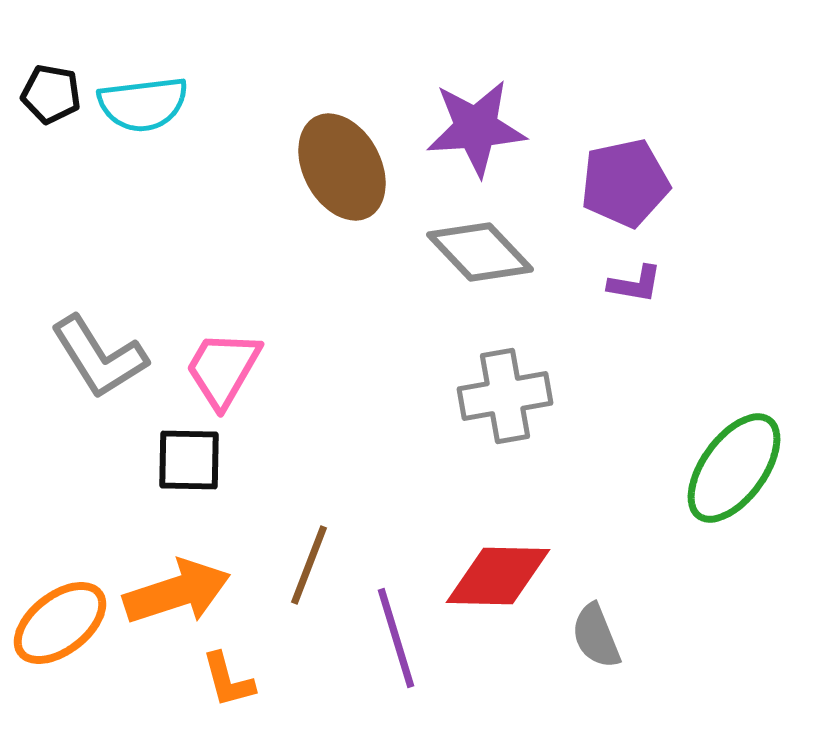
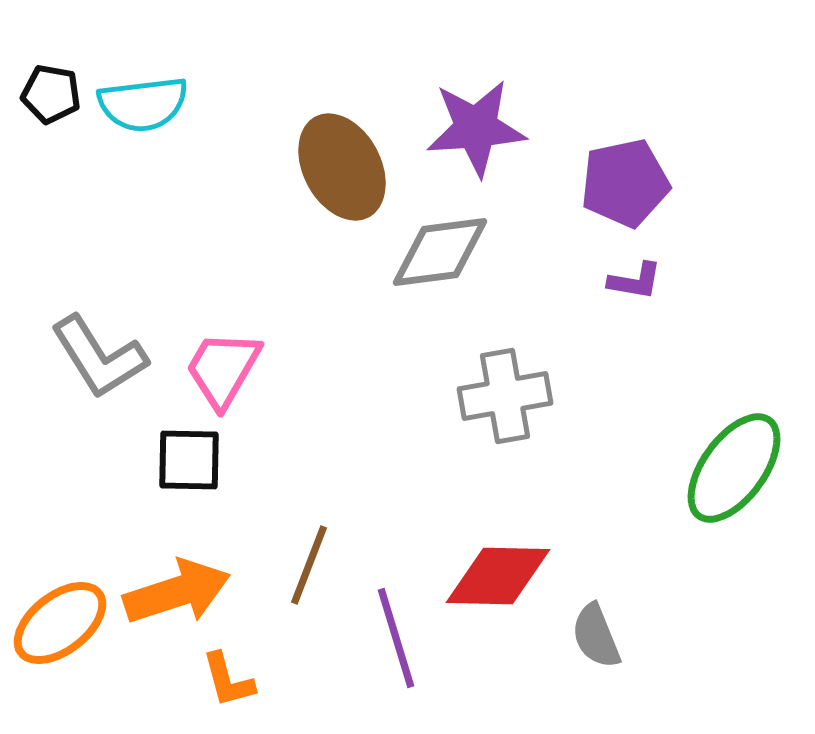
gray diamond: moved 40 px left; rotated 54 degrees counterclockwise
purple L-shape: moved 3 px up
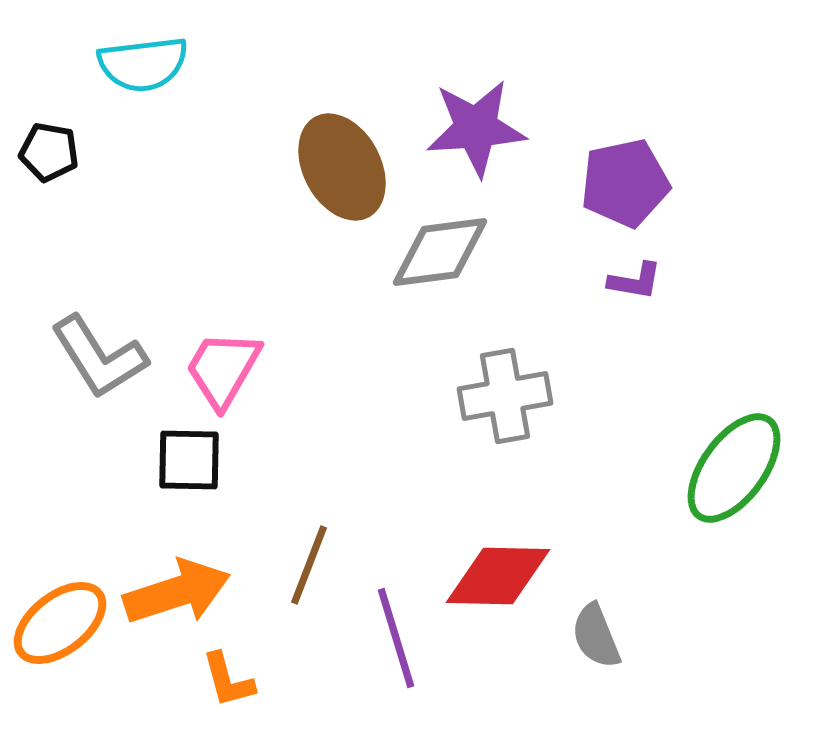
black pentagon: moved 2 px left, 58 px down
cyan semicircle: moved 40 px up
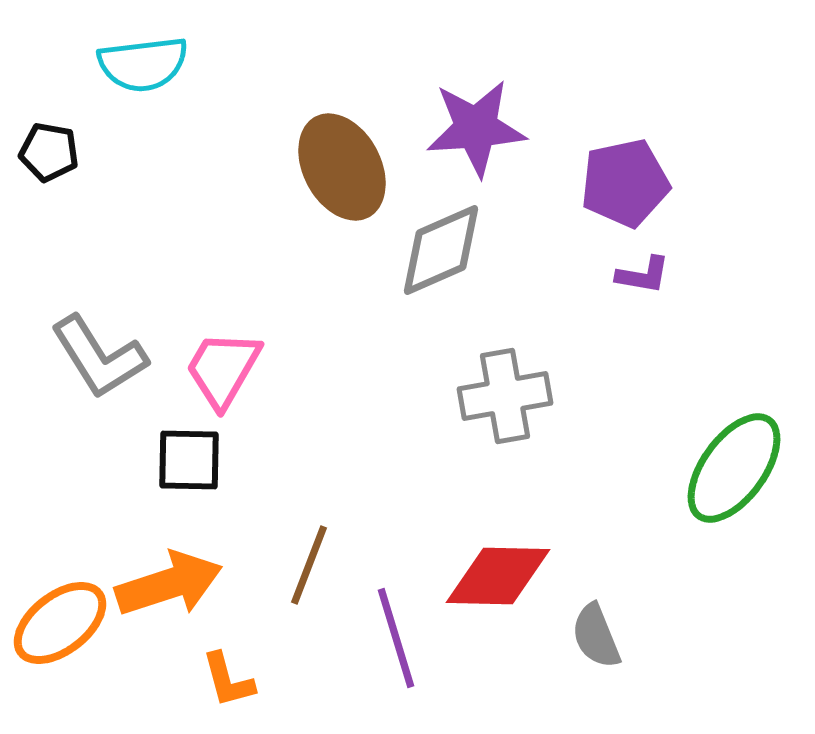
gray diamond: moved 1 px right, 2 px up; rotated 16 degrees counterclockwise
purple L-shape: moved 8 px right, 6 px up
orange arrow: moved 8 px left, 8 px up
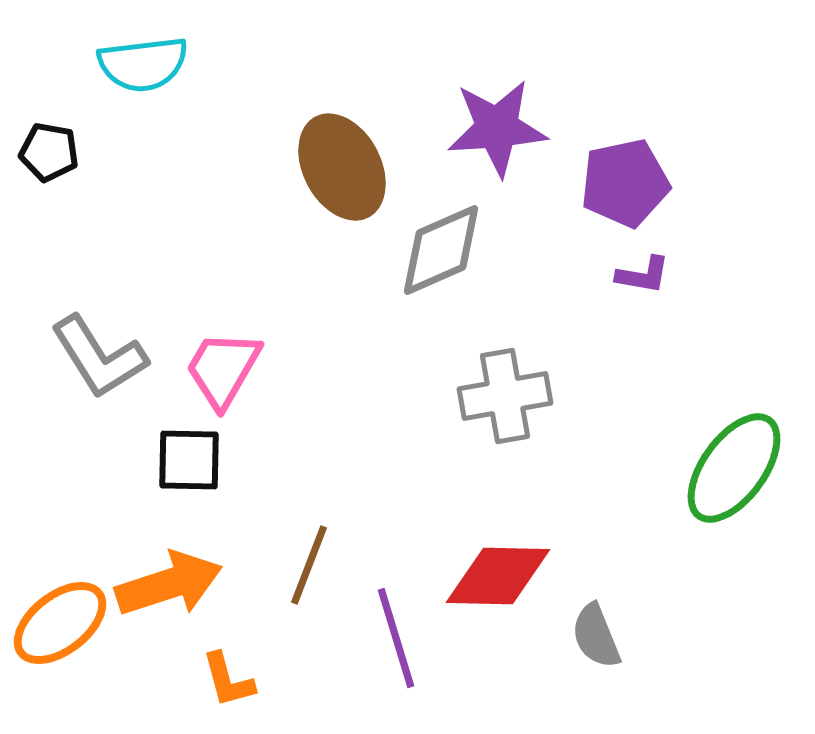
purple star: moved 21 px right
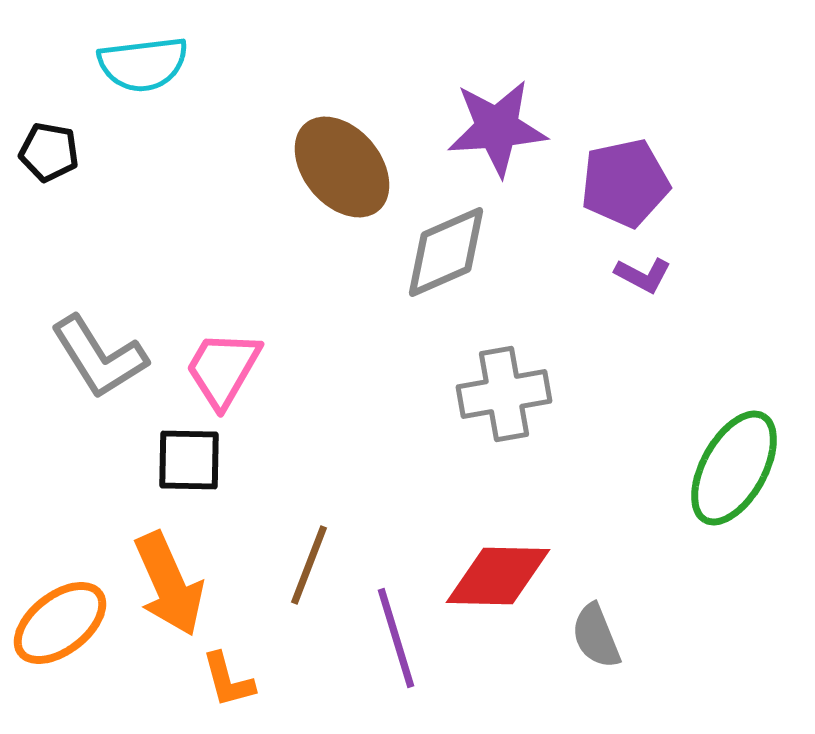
brown ellipse: rotated 12 degrees counterclockwise
gray diamond: moved 5 px right, 2 px down
purple L-shape: rotated 18 degrees clockwise
gray cross: moved 1 px left, 2 px up
green ellipse: rotated 7 degrees counterclockwise
orange arrow: rotated 84 degrees clockwise
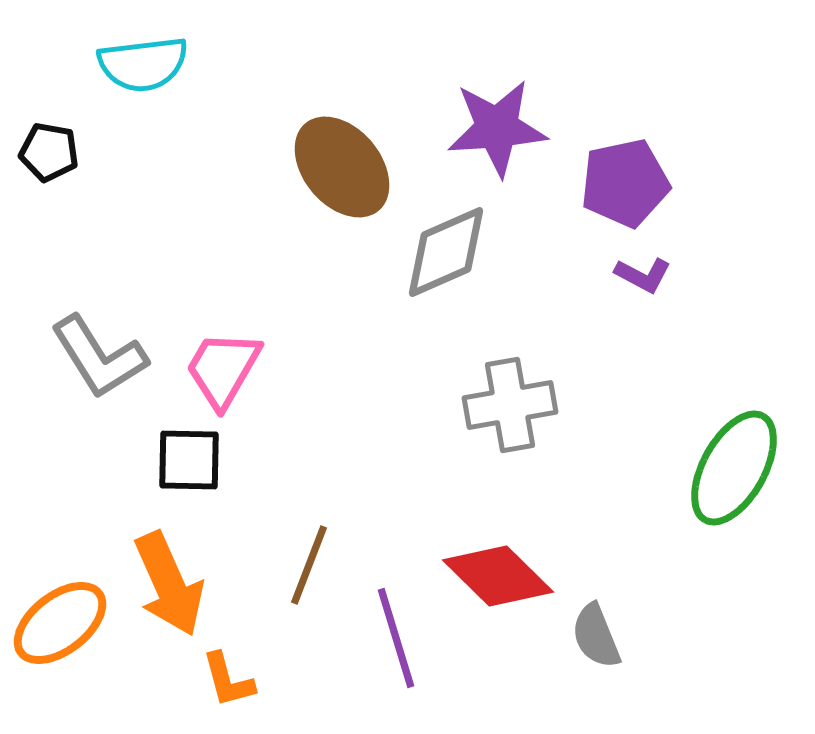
gray cross: moved 6 px right, 11 px down
red diamond: rotated 43 degrees clockwise
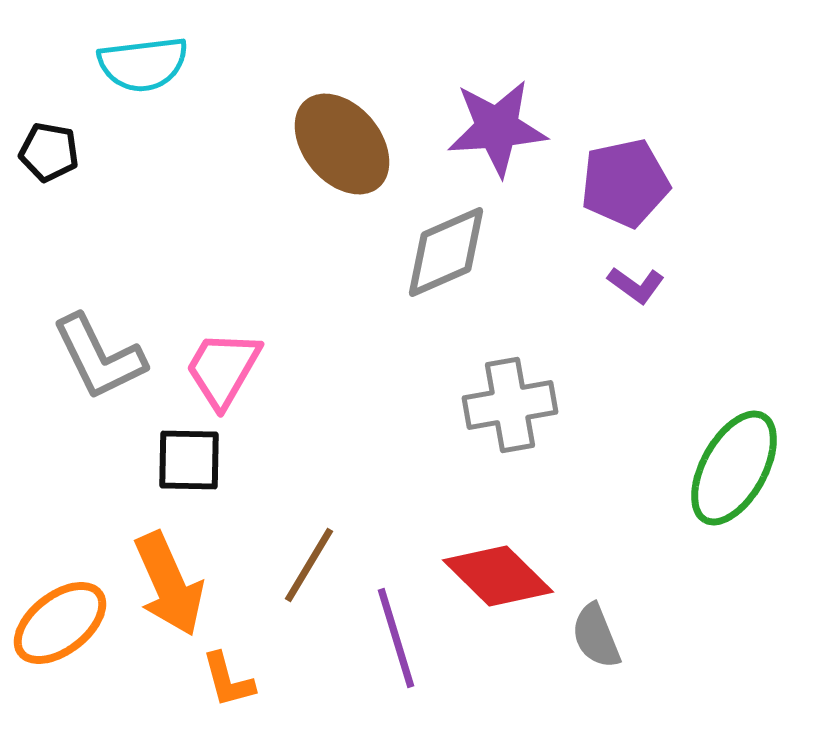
brown ellipse: moved 23 px up
purple L-shape: moved 7 px left, 10 px down; rotated 8 degrees clockwise
gray L-shape: rotated 6 degrees clockwise
brown line: rotated 10 degrees clockwise
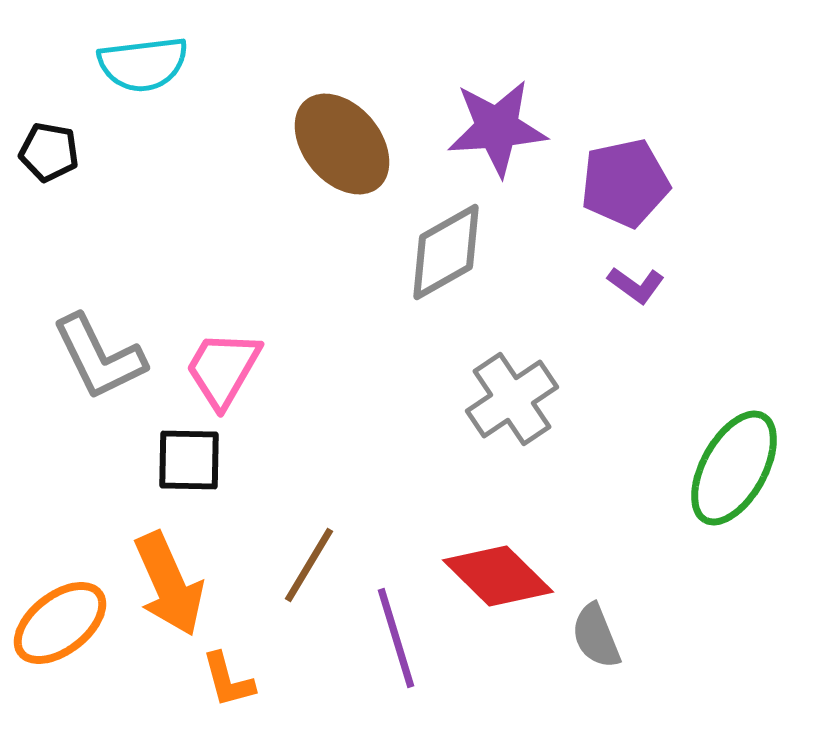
gray diamond: rotated 6 degrees counterclockwise
gray cross: moved 2 px right, 6 px up; rotated 24 degrees counterclockwise
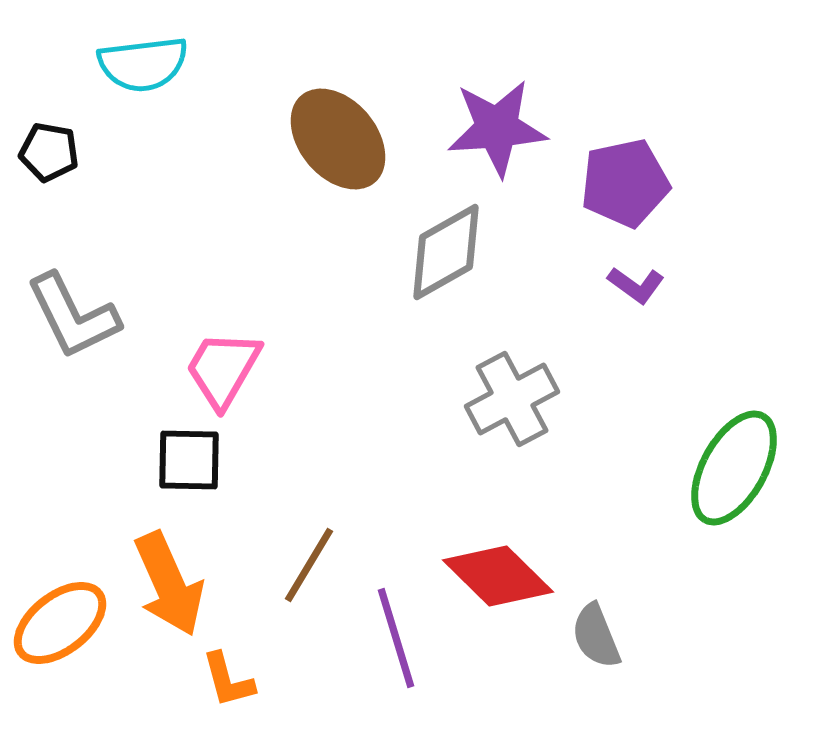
brown ellipse: moved 4 px left, 5 px up
gray L-shape: moved 26 px left, 41 px up
gray cross: rotated 6 degrees clockwise
